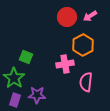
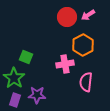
pink arrow: moved 2 px left, 1 px up
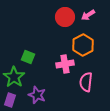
red circle: moved 2 px left
green square: moved 2 px right
green star: moved 1 px up
purple star: rotated 18 degrees clockwise
purple rectangle: moved 5 px left
